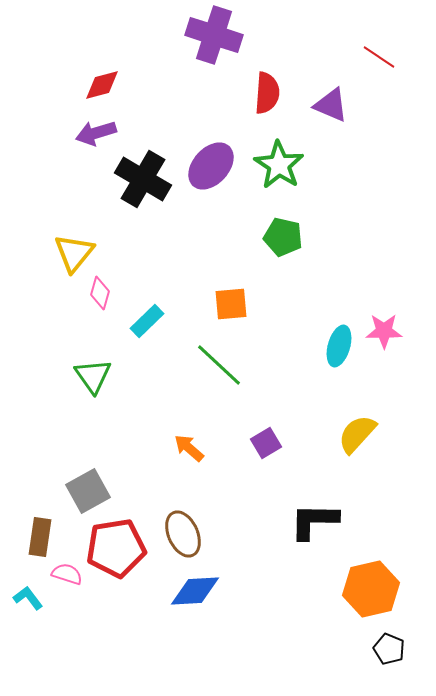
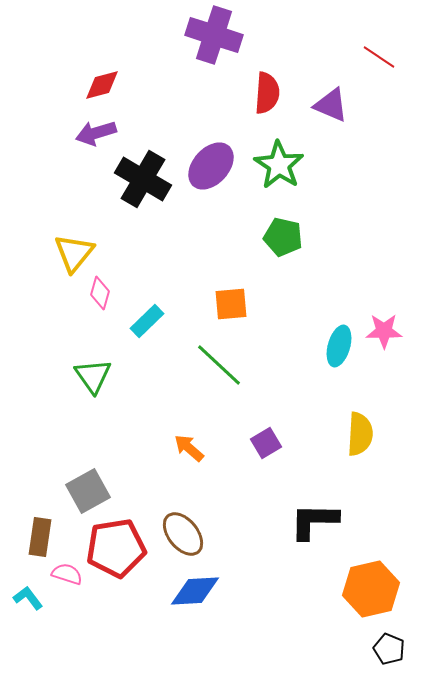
yellow semicircle: moved 3 px right; rotated 141 degrees clockwise
brown ellipse: rotated 15 degrees counterclockwise
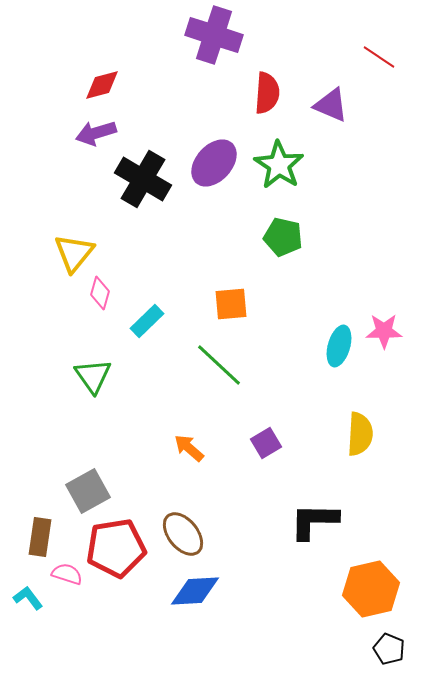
purple ellipse: moved 3 px right, 3 px up
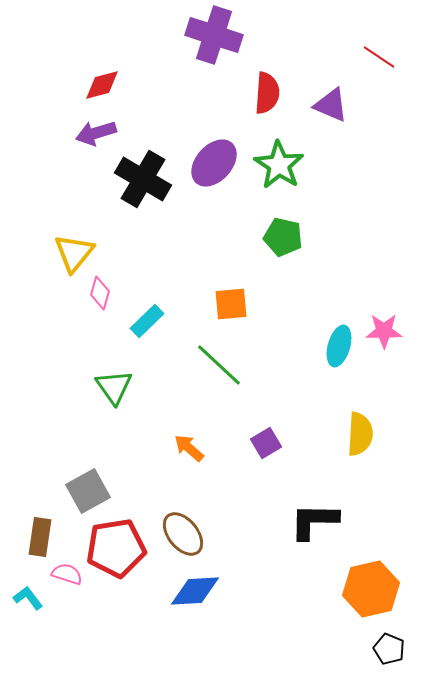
green triangle: moved 21 px right, 11 px down
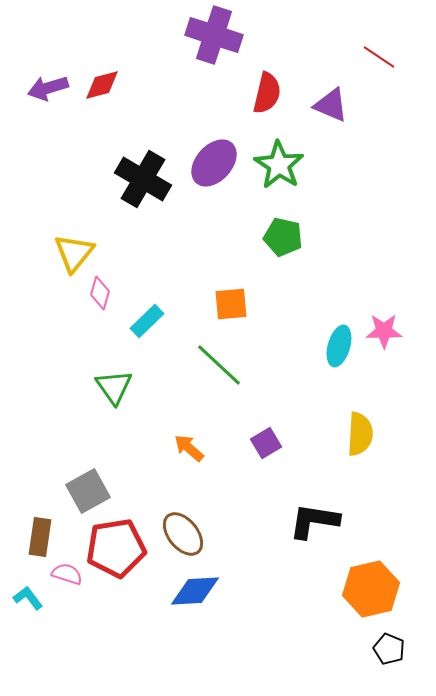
red semicircle: rotated 9 degrees clockwise
purple arrow: moved 48 px left, 45 px up
black L-shape: rotated 8 degrees clockwise
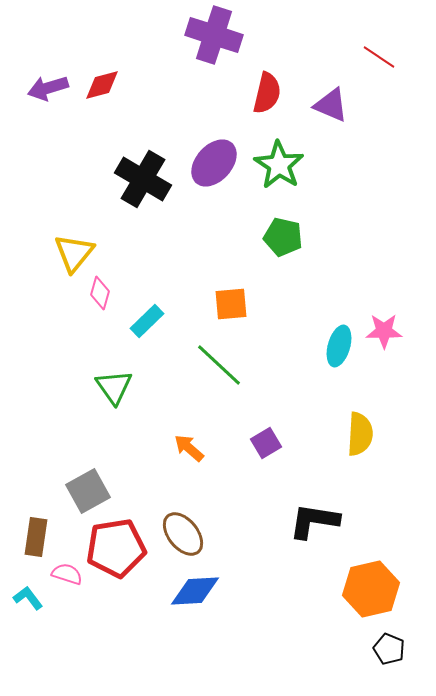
brown rectangle: moved 4 px left
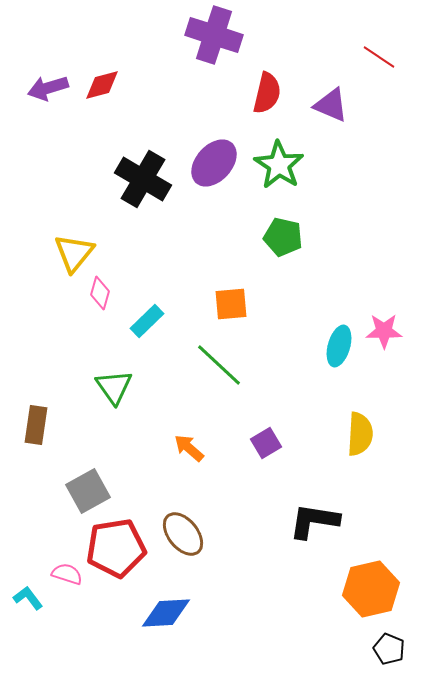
brown rectangle: moved 112 px up
blue diamond: moved 29 px left, 22 px down
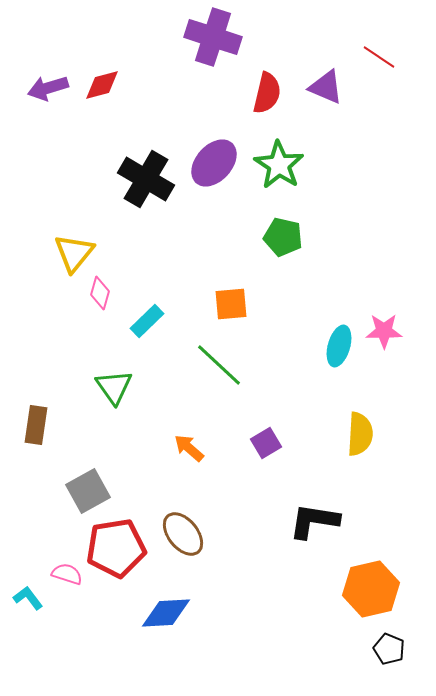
purple cross: moved 1 px left, 2 px down
purple triangle: moved 5 px left, 18 px up
black cross: moved 3 px right
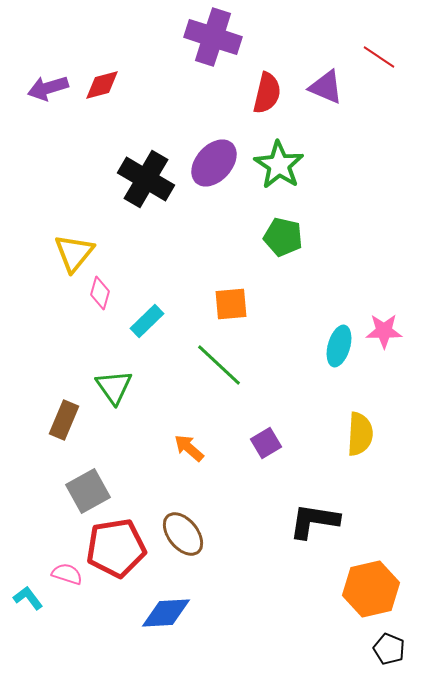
brown rectangle: moved 28 px right, 5 px up; rotated 15 degrees clockwise
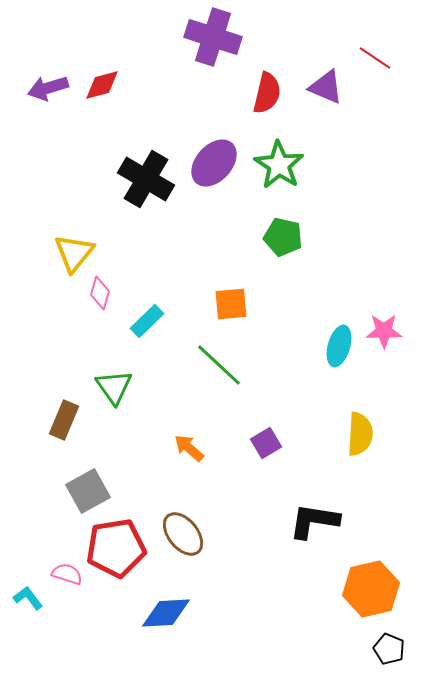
red line: moved 4 px left, 1 px down
